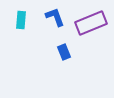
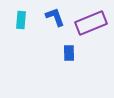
blue rectangle: moved 5 px right, 1 px down; rotated 21 degrees clockwise
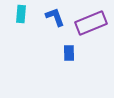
cyan rectangle: moved 6 px up
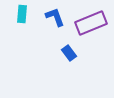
cyan rectangle: moved 1 px right
blue rectangle: rotated 35 degrees counterclockwise
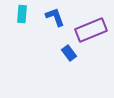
purple rectangle: moved 7 px down
